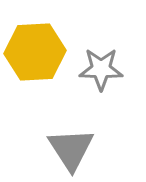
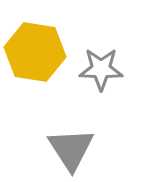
yellow hexagon: rotated 12 degrees clockwise
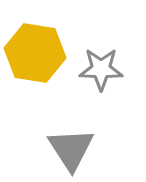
yellow hexagon: moved 1 px down
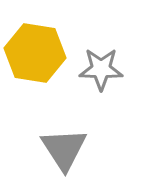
gray triangle: moved 7 px left
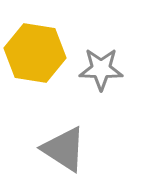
gray triangle: rotated 24 degrees counterclockwise
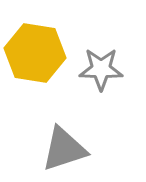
gray triangle: rotated 51 degrees counterclockwise
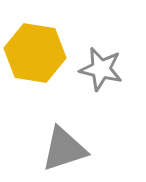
gray star: rotated 12 degrees clockwise
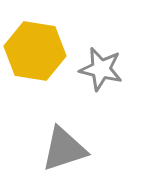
yellow hexagon: moved 2 px up
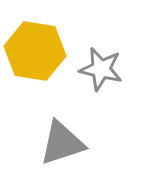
gray triangle: moved 2 px left, 6 px up
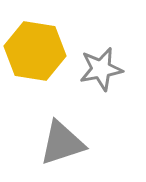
gray star: rotated 24 degrees counterclockwise
